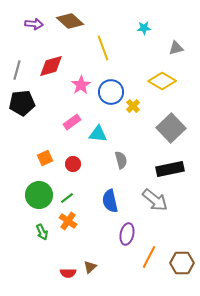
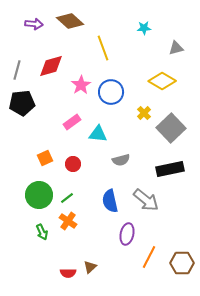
yellow cross: moved 11 px right, 7 px down
gray semicircle: rotated 90 degrees clockwise
gray arrow: moved 9 px left
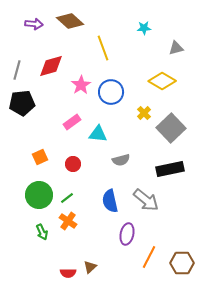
orange square: moved 5 px left, 1 px up
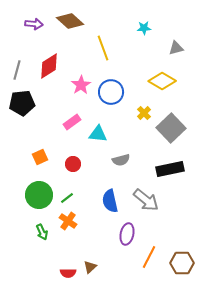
red diamond: moved 2 px left; rotated 16 degrees counterclockwise
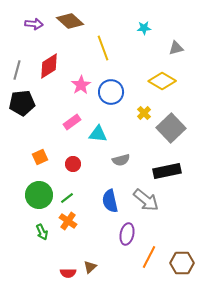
black rectangle: moved 3 px left, 2 px down
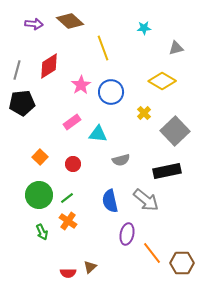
gray square: moved 4 px right, 3 px down
orange square: rotated 21 degrees counterclockwise
orange line: moved 3 px right, 4 px up; rotated 65 degrees counterclockwise
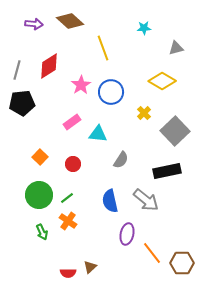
gray semicircle: rotated 42 degrees counterclockwise
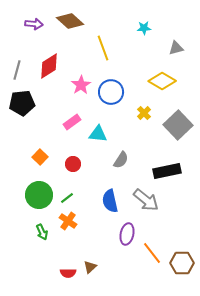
gray square: moved 3 px right, 6 px up
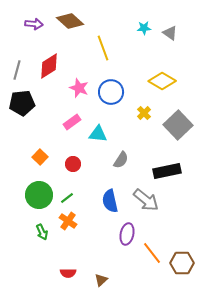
gray triangle: moved 6 px left, 15 px up; rotated 49 degrees clockwise
pink star: moved 2 px left, 3 px down; rotated 18 degrees counterclockwise
brown triangle: moved 11 px right, 13 px down
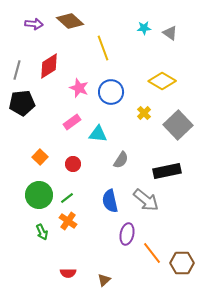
brown triangle: moved 3 px right
